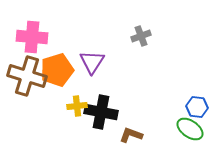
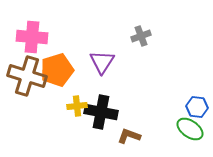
purple triangle: moved 10 px right
brown L-shape: moved 2 px left, 1 px down
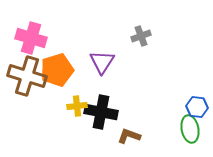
pink cross: moved 1 px left, 1 px down; rotated 12 degrees clockwise
green ellipse: rotated 44 degrees clockwise
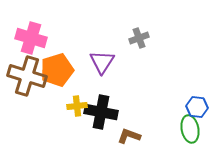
gray cross: moved 2 px left, 2 px down
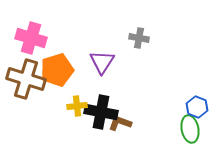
gray cross: rotated 30 degrees clockwise
brown cross: moved 1 px left, 3 px down
blue hexagon: rotated 15 degrees clockwise
brown L-shape: moved 9 px left, 13 px up
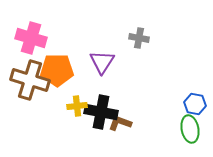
orange pentagon: rotated 16 degrees clockwise
brown cross: moved 4 px right, 1 px down
blue hexagon: moved 2 px left, 3 px up; rotated 10 degrees counterclockwise
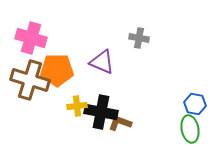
purple triangle: rotated 40 degrees counterclockwise
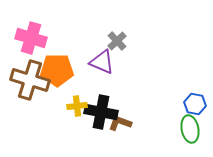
gray cross: moved 22 px left, 3 px down; rotated 36 degrees clockwise
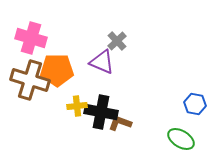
green ellipse: moved 9 px left, 10 px down; rotated 48 degrees counterclockwise
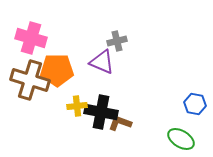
gray cross: rotated 30 degrees clockwise
